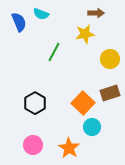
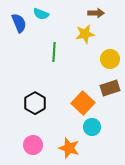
blue semicircle: moved 1 px down
green line: rotated 24 degrees counterclockwise
brown rectangle: moved 5 px up
orange star: rotated 15 degrees counterclockwise
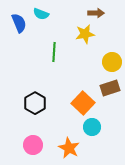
yellow circle: moved 2 px right, 3 px down
orange star: rotated 10 degrees clockwise
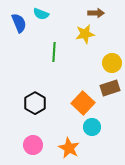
yellow circle: moved 1 px down
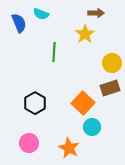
yellow star: rotated 24 degrees counterclockwise
pink circle: moved 4 px left, 2 px up
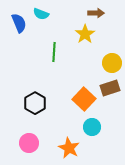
orange square: moved 1 px right, 4 px up
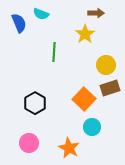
yellow circle: moved 6 px left, 2 px down
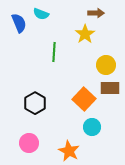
brown rectangle: rotated 18 degrees clockwise
orange star: moved 3 px down
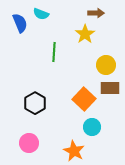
blue semicircle: moved 1 px right
orange star: moved 5 px right
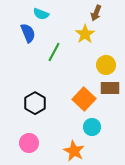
brown arrow: rotated 112 degrees clockwise
blue semicircle: moved 8 px right, 10 px down
green line: rotated 24 degrees clockwise
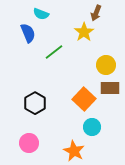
yellow star: moved 1 px left, 2 px up
green line: rotated 24 degrees clockwise
